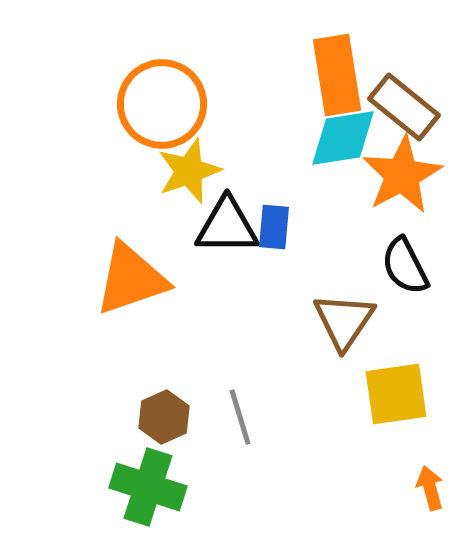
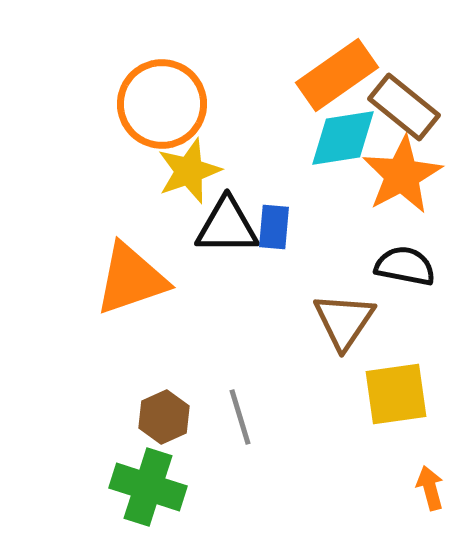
orange rectangle: rotated 64 degrees clockwise
black semicircle: rotated 128 degrees clockwise
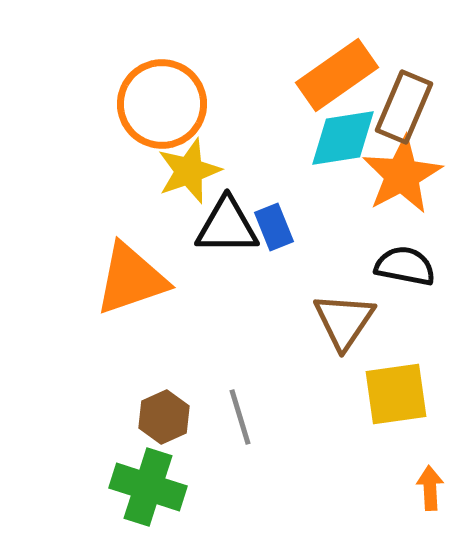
brown rectangle: rotated 74 degrees clockwise
blue rectangle: rotated 27 degrees counterclockwise
orange arrow: rotated 12 degrees clockwise
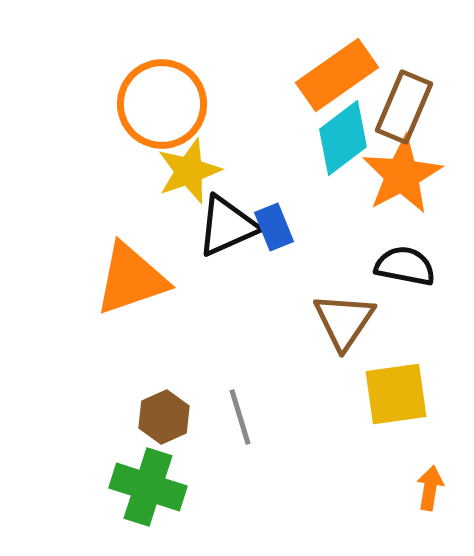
cyan diamond: rotated 28 degrees counterclockwise
black triangle: rotated 24 degrees counterclockwise
orange arrow: rotated 12 degrees clockwise
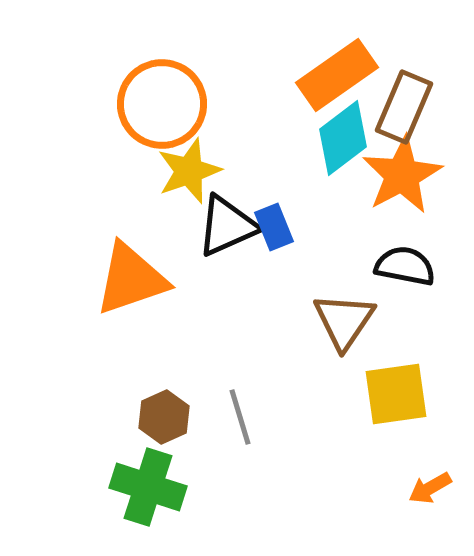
orange arrow: rotated 129 degrees counterclockwise
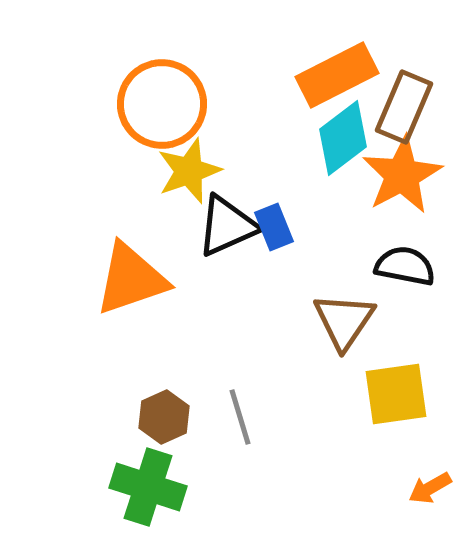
orange rectangle: rotated 8 degrees clockwise
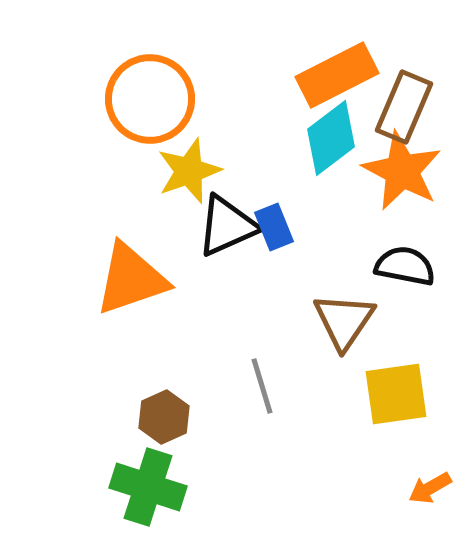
orange circle: moved 12 px left, 5 px up
cyan diamond: moved 12 px left
orange star: moved 4 px up; rotated 16 degrees counterclockwise
gray line: moved 22 px right, 31 px up
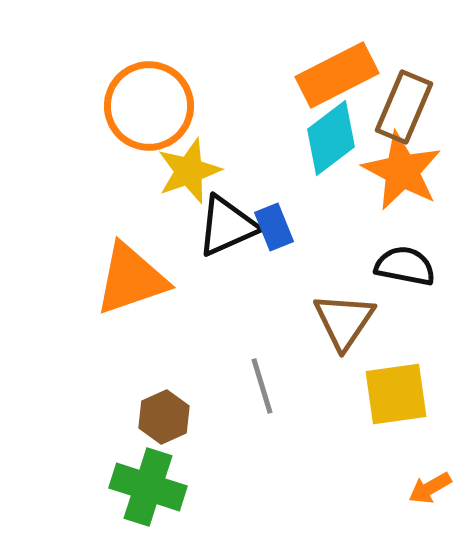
orange circle: moved 1 px left, 7 px down
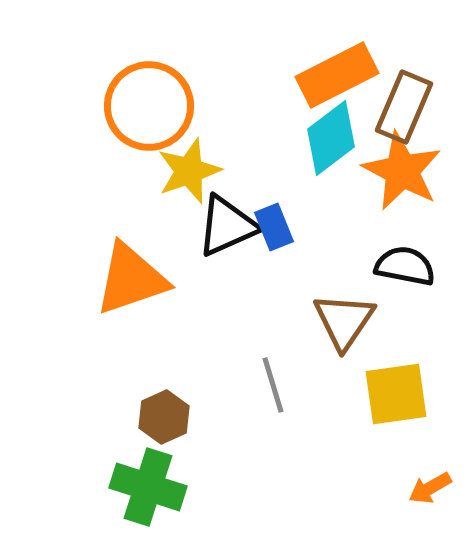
gray line: moved 11 px right, 1 px up
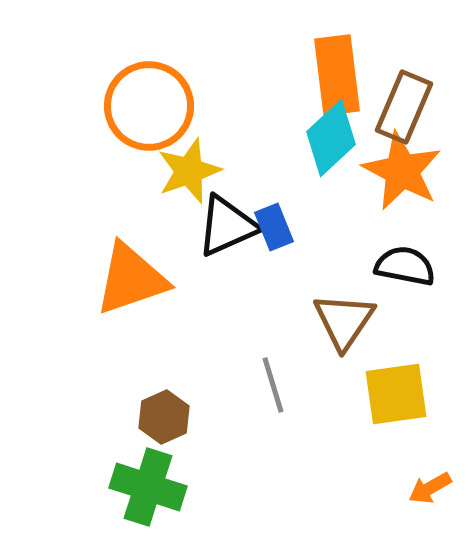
orange rectangle: rotated 70 degrees counterclockwise
cyan diamond: rotated 6 degrees counterclockwise
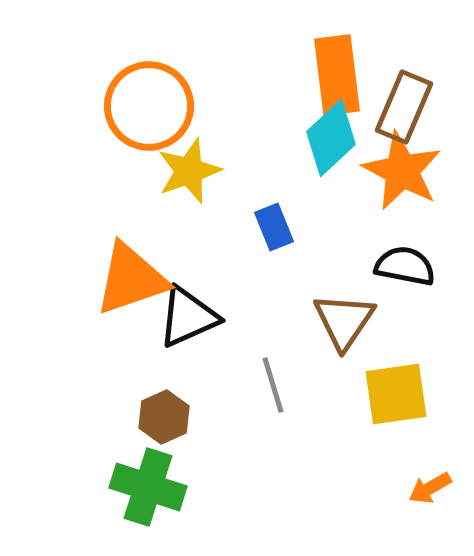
black triangle: moved 39 px left, 91 px down
